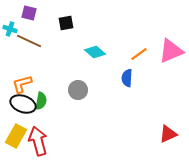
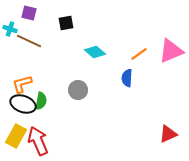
red arrow: rotated 8 degrees counterclockwise
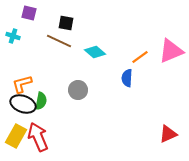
black square: rotated 21 degrees clockwise
cyan cross: moved 3 px right, 7 px down
brown line: moved 30 px right
orange line: moved 1 px right, 3 px down
red arrow: moved 4 px up
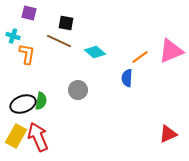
orange L-shape: moved 5 px right, 30 px up; rotated 115 degrees clockwise
black ellipse: rotated 40 degrees counterclockwise
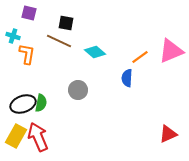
green semicircle: moved 2 px down
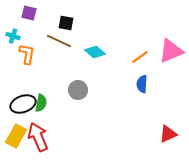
blue semicircle: moved 15 px right, 6 px down
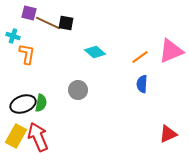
brown line: moved 11 px left, 18 px up
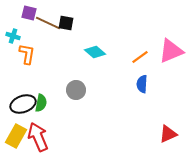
gray circle: moved 2 px left
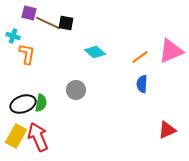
red triangle: moved 1 px left, 4 px up
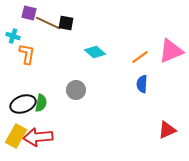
red arrow: rotated 72 degrees counterclockwise
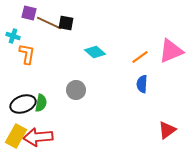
brown line: moved 1 px right
red triangle: rotated 12 degrees counterclockwise
